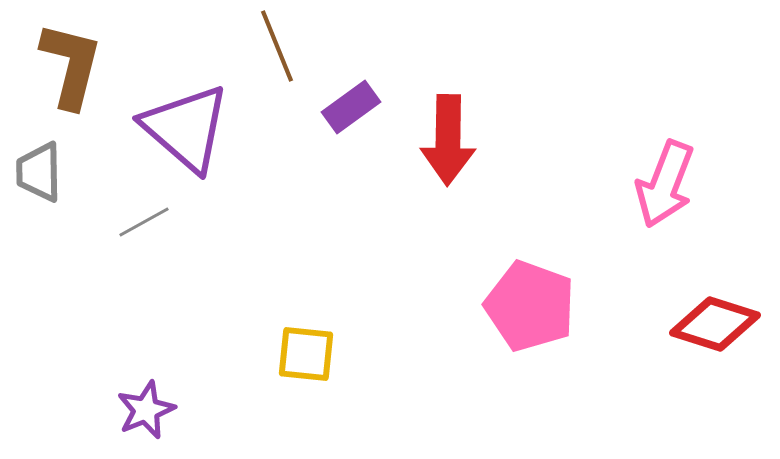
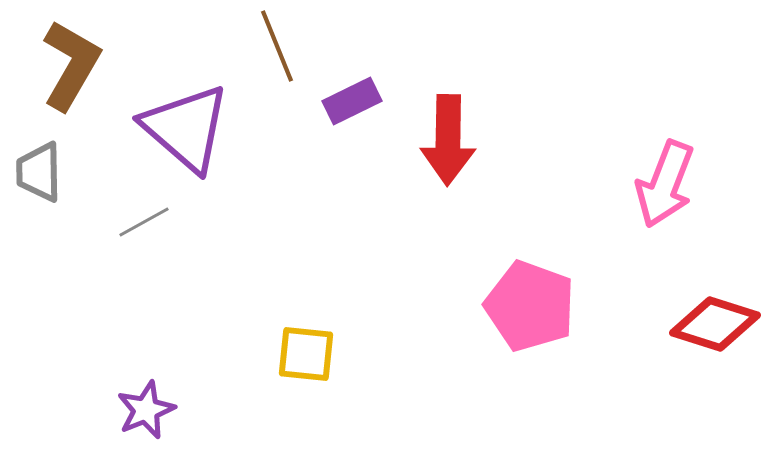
brown L-shape: rotated 16 degrees clockwise
purple rectangle: moved 1 px right, 6 px up; rotated 10 degrees clockwise
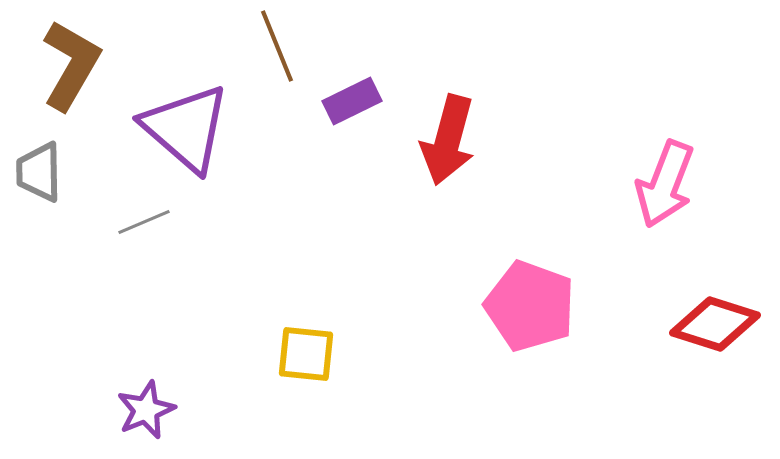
red arrow: rotated 14 degrees clockwise
gray line: rotated 6 degrees clockwise
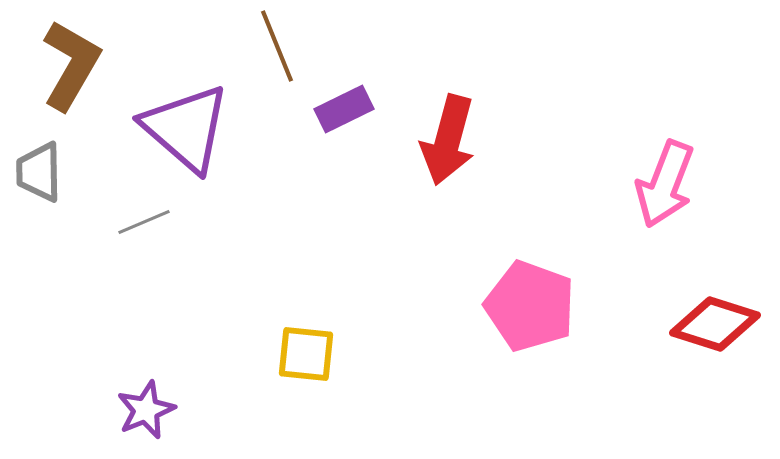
purple rectangle: moved 8 px left, 8 px down
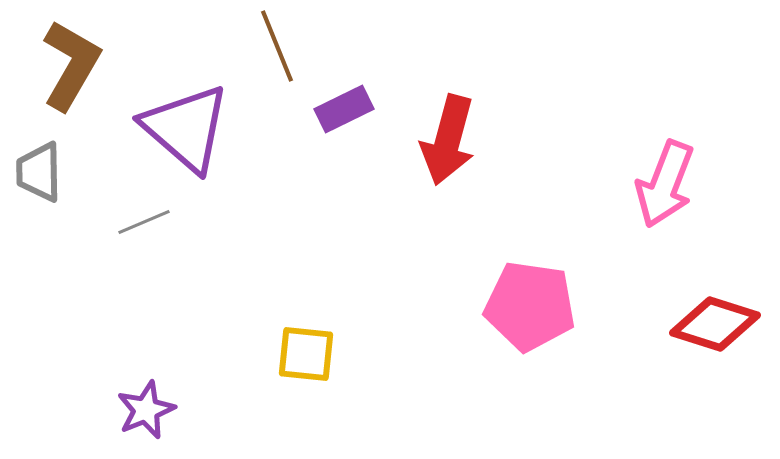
pink pentagon: rotated 12 degrees counterclockwise
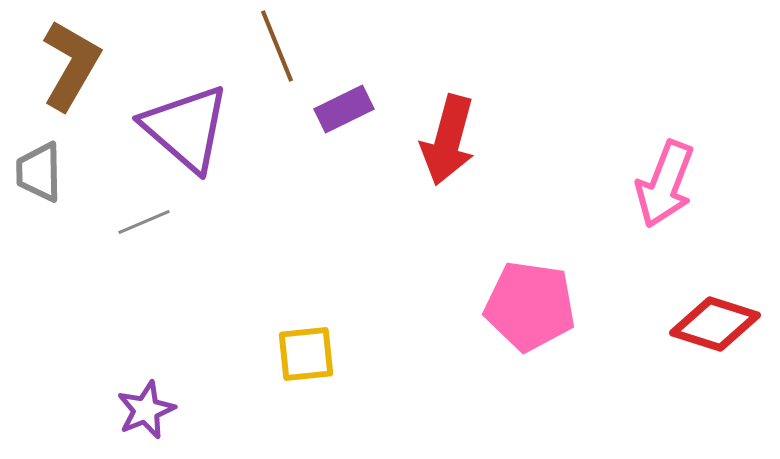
yellow square: rotated 12 degrees counterclockwise
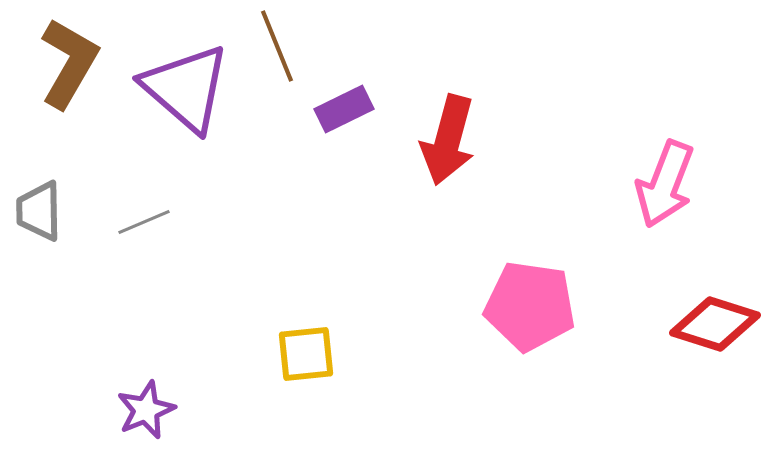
brown L-shape: moved 2 px left, 2 px up
purple triangle: moved 40 px up
gray trapezoid: moved 39 px down
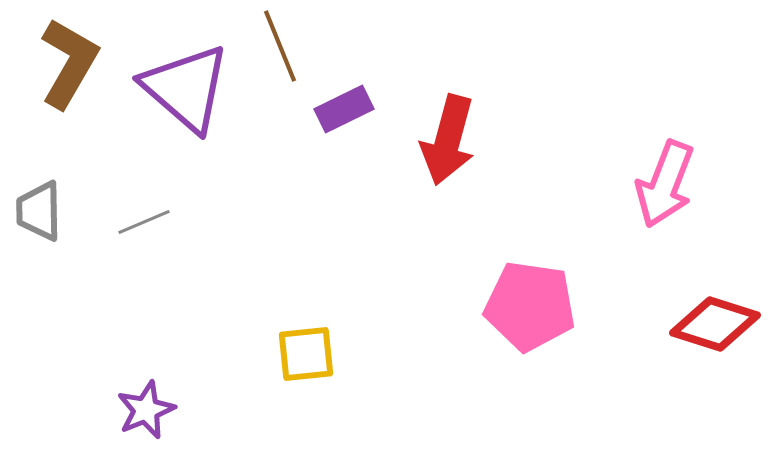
brown line: moved 3 px right
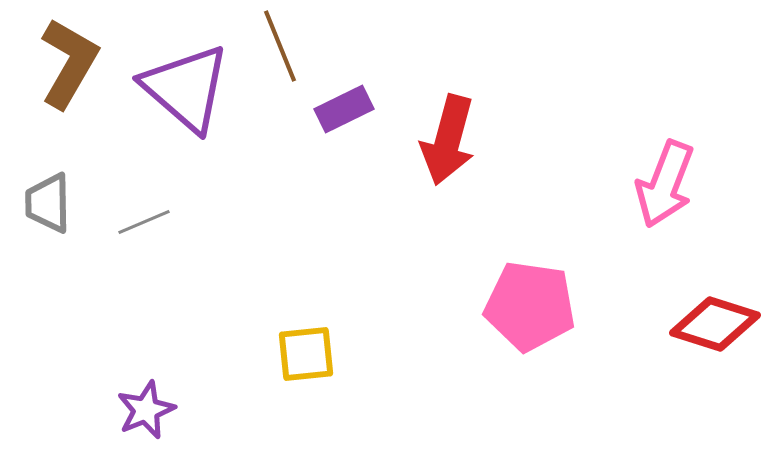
gray trapezoid: moved 9 px right, 8 px up
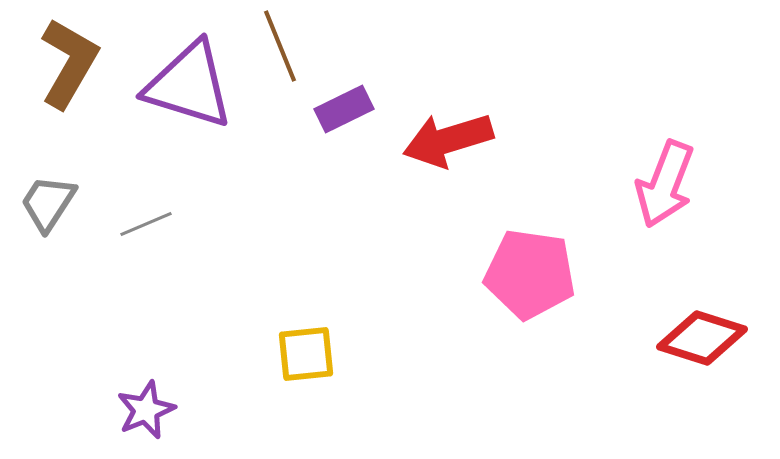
purple triangle: moved 3 px right, 3 px up; rotated 24 degrees counterclockwise
red arrow: rotated 58 degrees clockwise
gray trapezoid: rotated 34 degrees clockwise
gray line: moved 2 px right, 2 px down
pink pentagon: moved 32 px up
red diamond: moved 13 px left, 14 px down
